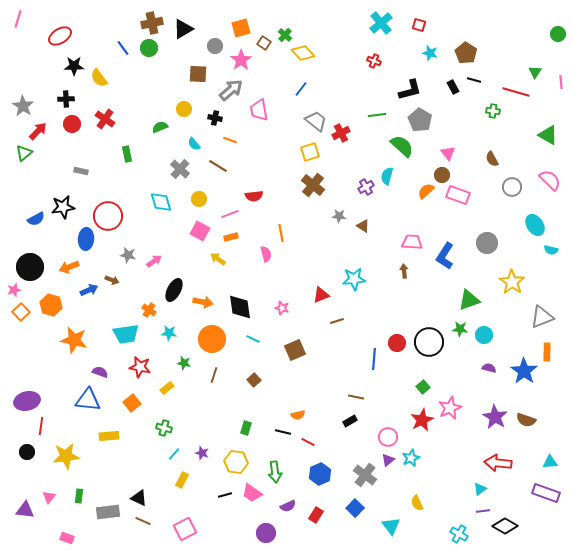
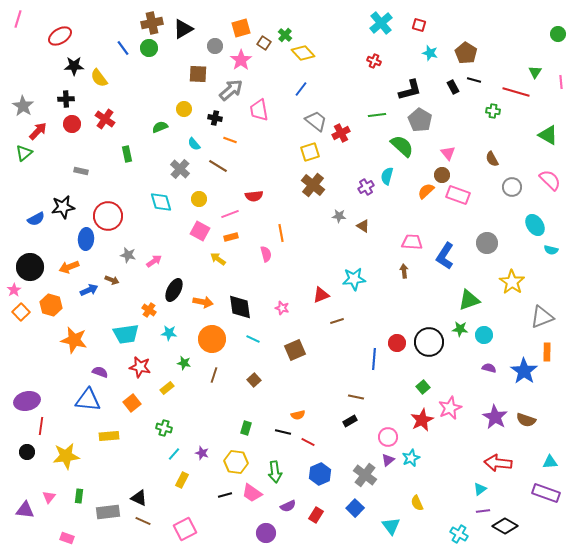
pink star at (14, 290): rotated 16 degrees counterclockwise
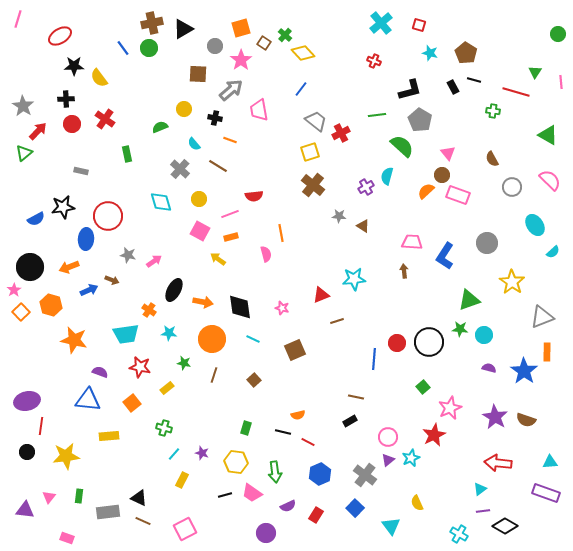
cyan semicircle at (551, 250): moved 2 px right, 2 px down; rotated 56 degrees counterclockwise
red star at (422, 420): moved 12 px right, 15 px down
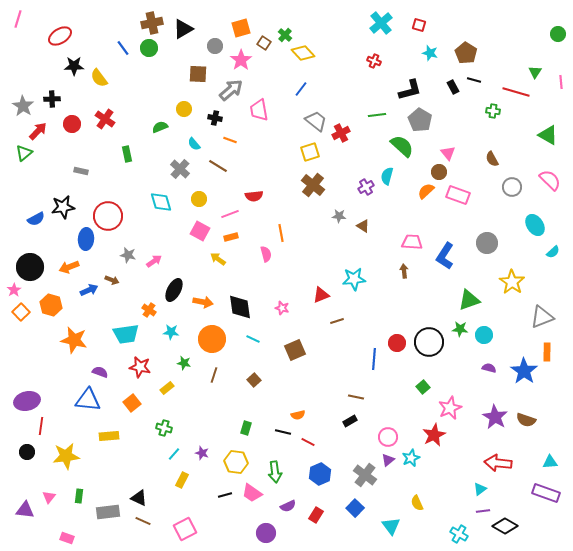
black cross at (66, 99): moved 14 px left
brown circle at (442, 175): moved 3 px left, 3 px up
cyan star at (169, 333): moved 2 px right, 1 px up
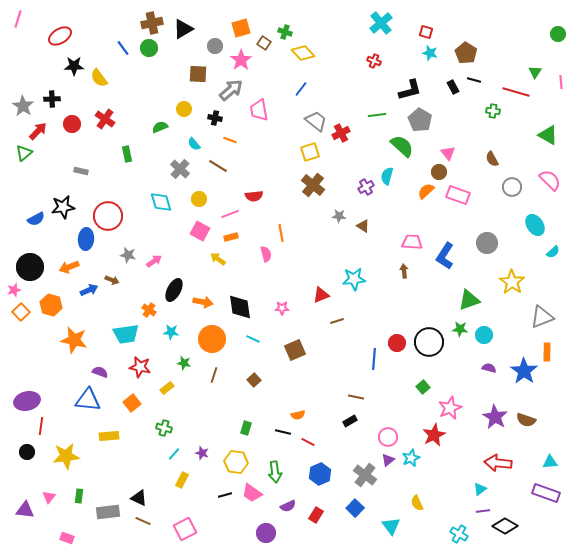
red square at (419, 25): moved 7 px right, 7 px down
green cross at (285, 35): moved 3 px up; rotated 24 degrees counterclockwise
pink star at (14, 290): rotated 16 degrees clockwise
pink star at (282, 308): rotated 16 degrees counterclockwise
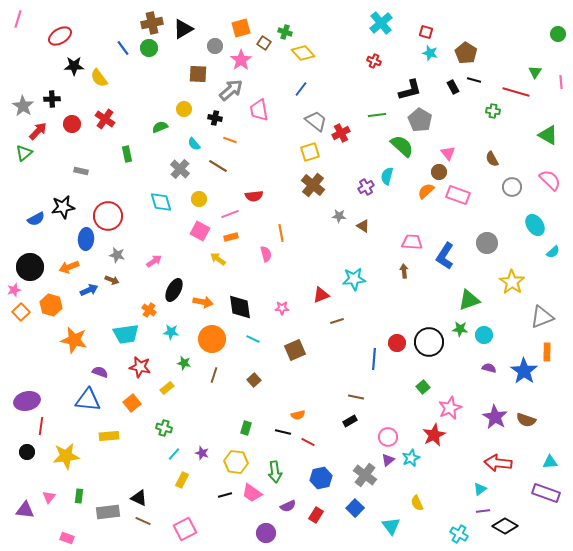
gray star at (128, 255): moved 11 px left
blue hexagon at (320, 474): moved 1 px right, 4 px down; rotated 10 degrees clockwise
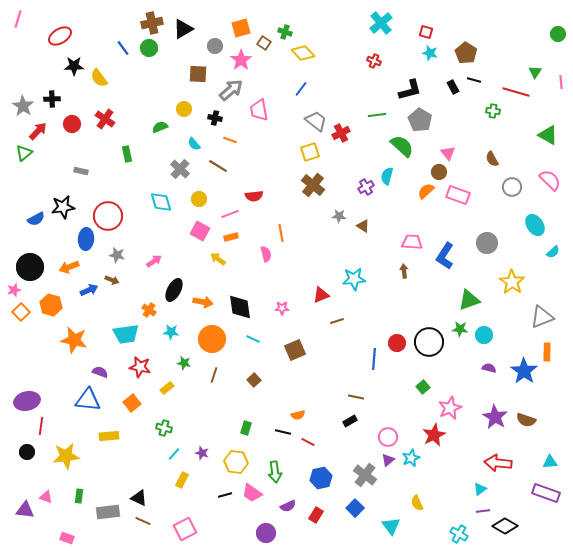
pink triangle at (49, 497): moved 3 px left; rotated 48 degrees counterclockwise
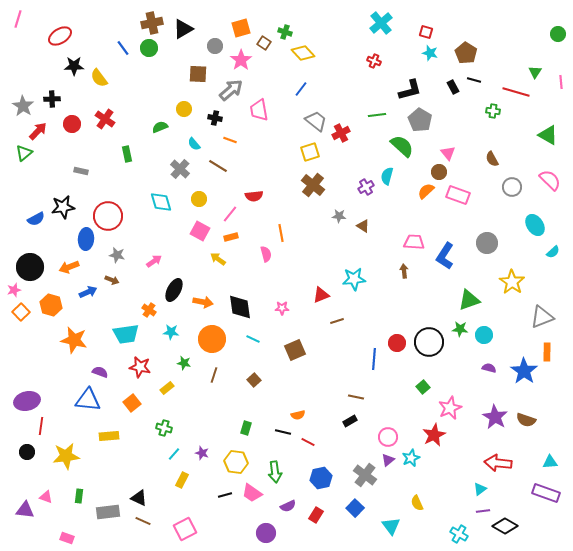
pink line at (230, 214): rotated 30 degrees counterclockwise
pink trapezoid at (412, 242): moved 2 px right
blue arrow at (89, 290): moved 1 px left, 2 px down
